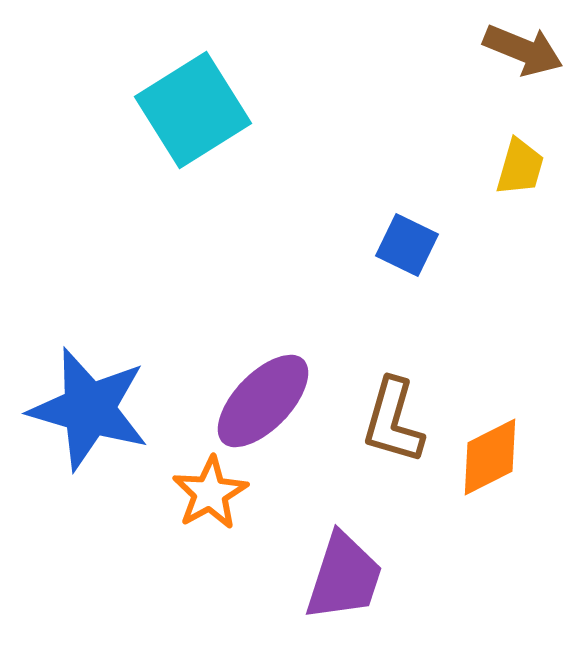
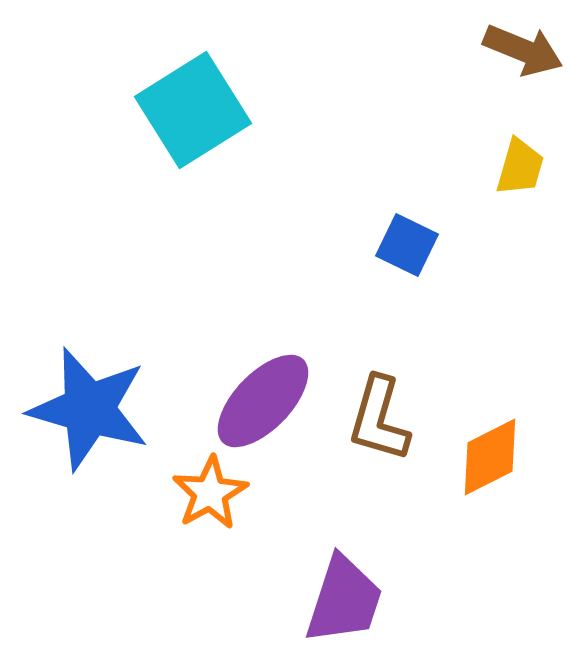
brown L-shape: moved 14 px left, 2 px up
purple trapezoid: moved 23 px down
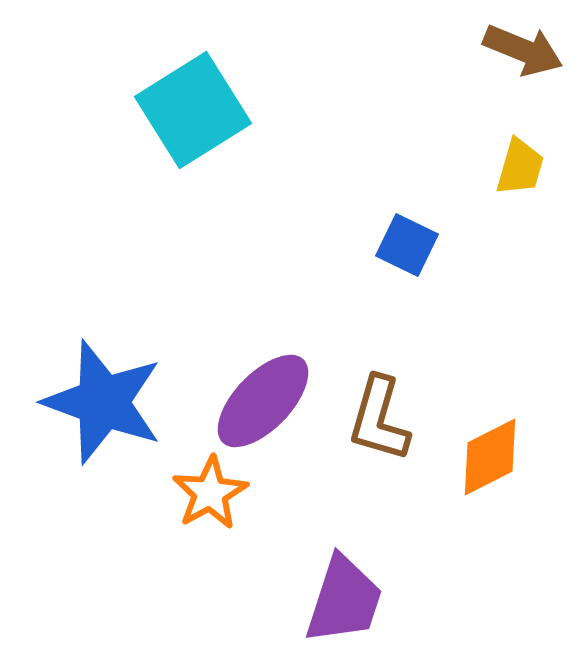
blue star: moved 14 px right, 7 px up; rotated 4 degrees clockwise
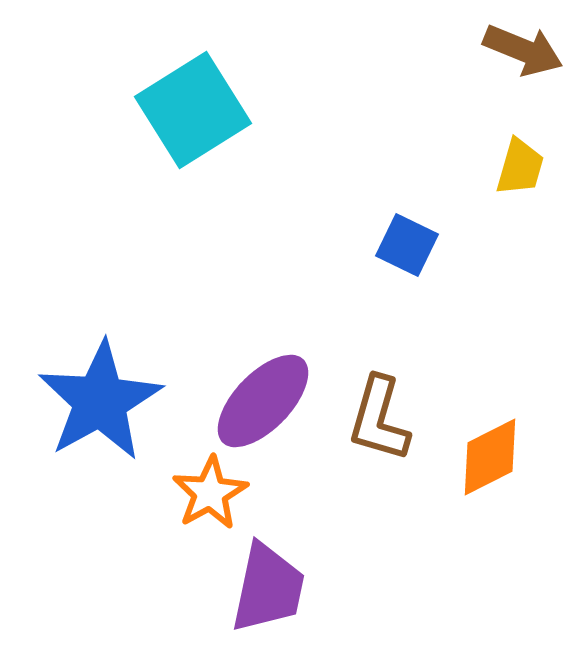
blue star: moved 3 px left, 1 px up; rotated 23 degrees clockwise
purple trapezoid: moved 76 px left, 12 px up; rotated 6 degrees counterclockwise
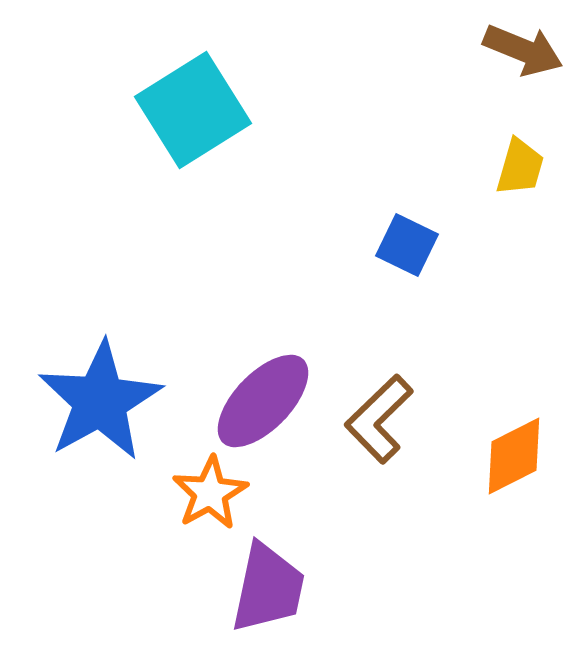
brown L-shape: rotated 30 degrees clockwise
orange diamond: moved 24 px right, 1 px up
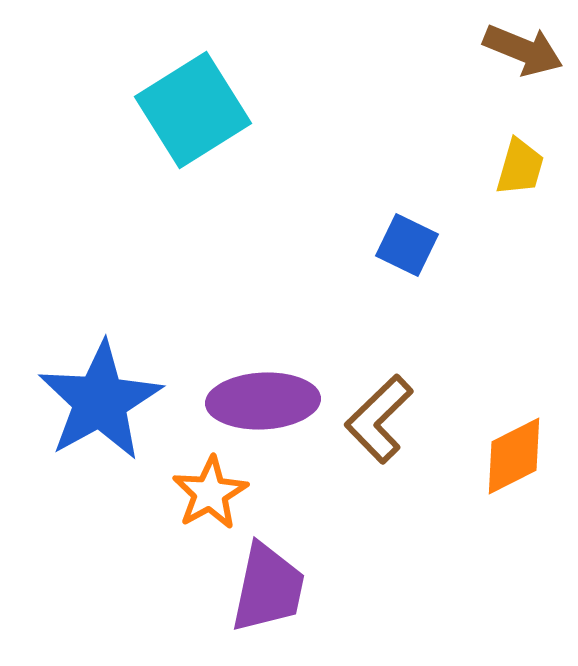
purple ellipse: rotated 43 degrees clockwise
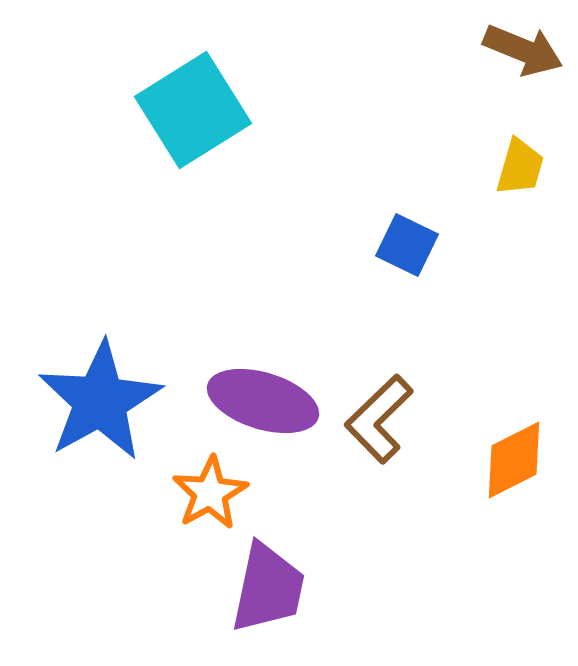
purple ellipse: rotated 20 degrees clockwise
orange diamond: moved 4 px down
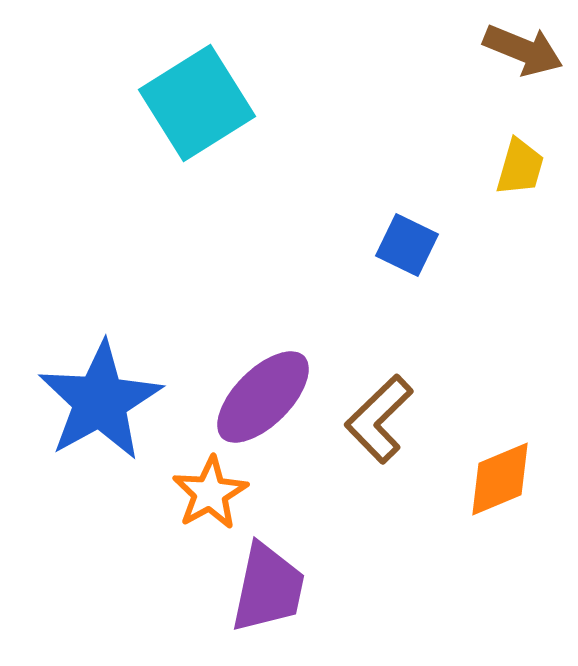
cyan square: moved 4 px right, 7 px up
purple ellipse: moved 4 px up; rotated 62 degrees counterclockwise
orange diamond: moved 14 px left, 19 px down; rotated 4 degrees clockwise
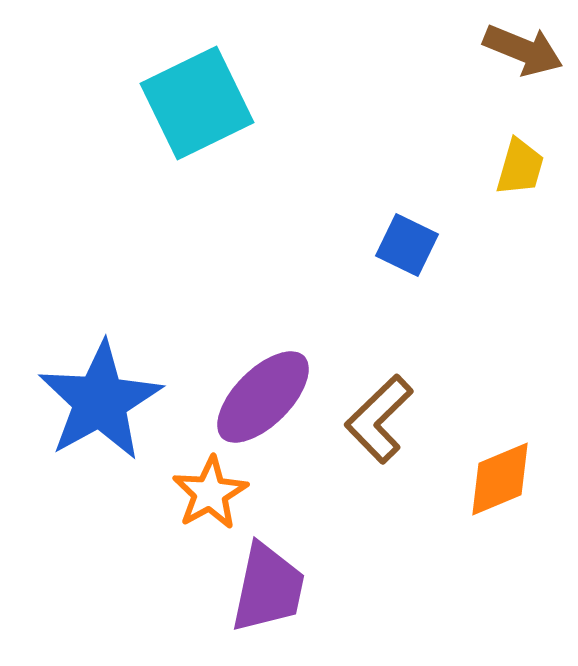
cyan square: rotated 6 degrees clockwise
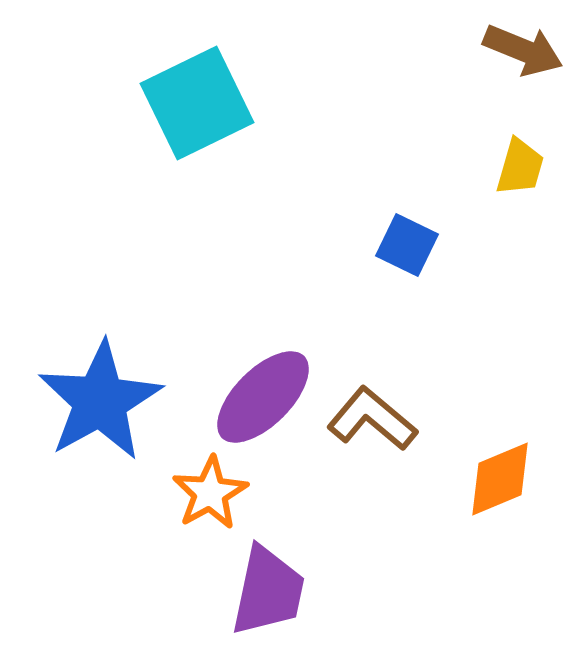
brown L-shape: moved 7 px left; rotated 84 degrees clockwise
purple trapezoid: moved 3 px down
